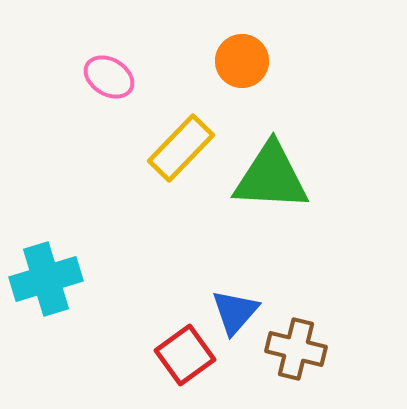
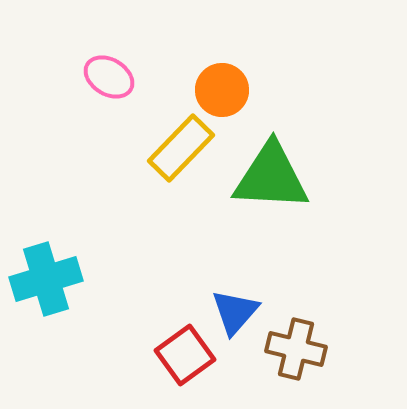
orange circle: moved 20 px left, 29 px down
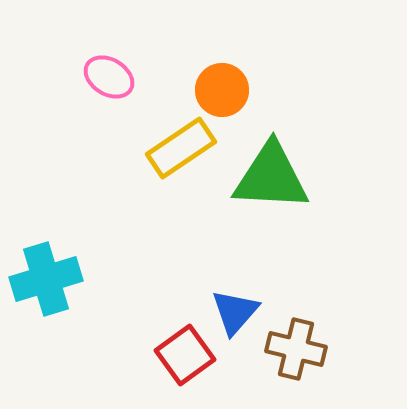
yellow rectangle: rotated 12 degrees clockwise
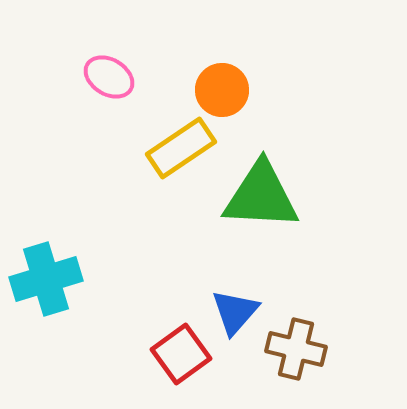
green triangle: moved 10 px left, 19 px down
red square: moved 4 px left, 1 px up
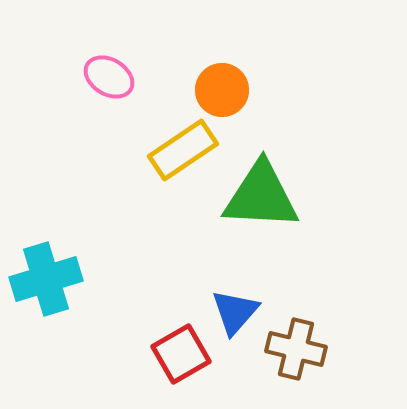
yellow rectangle: moved 2 px right, 2 px down
red square: rotated 6 degrees clockwise
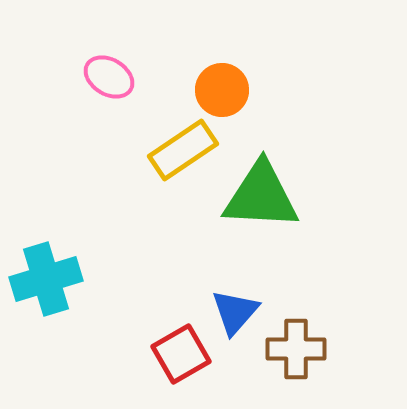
brown cross: rotated 14 degrees counterclockwise
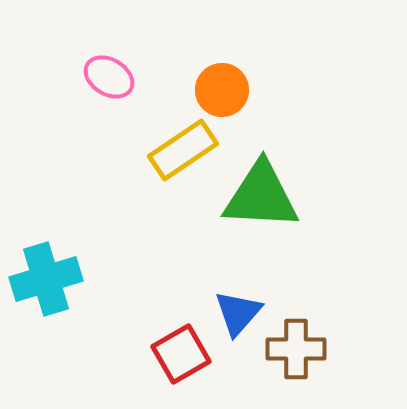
blue triangle: moved 3 px right, 1 px down
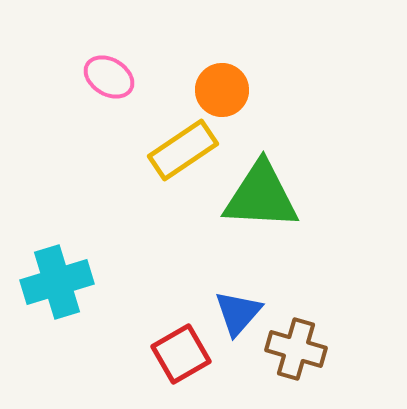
cyan cross: moved 11 px right, 3 px down
brown cross: rotated 16 degrees clockwise
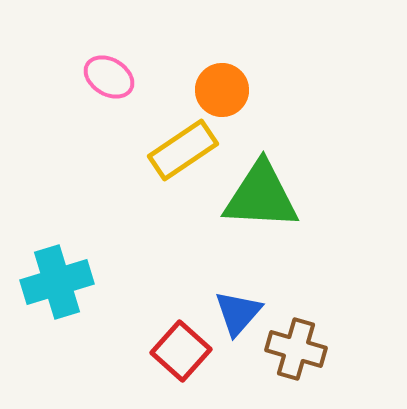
red square: moved 3 px up; rotated 18 degrees counterclockwise
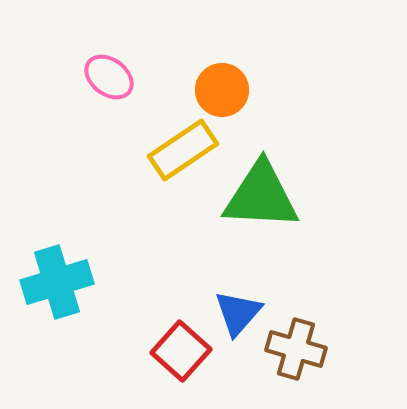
pink ellipse: rotated 6 degrees clockwise
